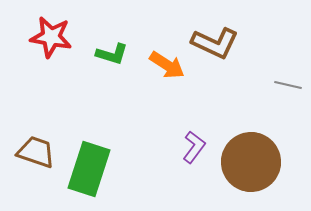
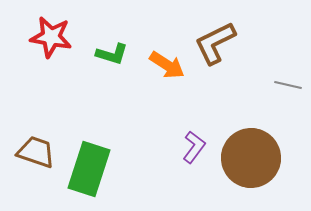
brown L-shape: rotated 129 degrees clockwise
brown circle: moved 4 px up
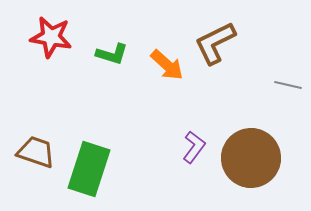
orange arrow: rotated 9 degrees clockwise
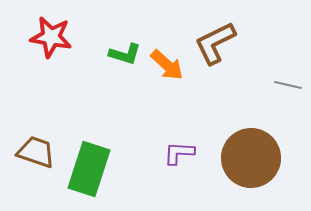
green L-shape: moved 13 px right
purple L-shape: moved 15 px left, 6 px down; rotated 124 degrees counterclockwise
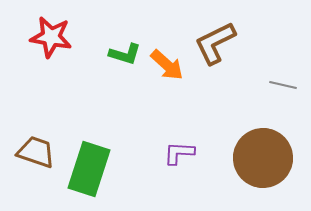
gray line: moved 5 px left
brown circle: moved 12 px right
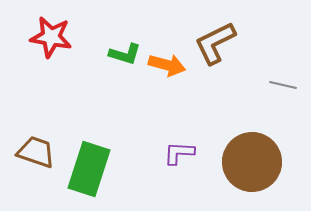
orange arrow: rotated 27 degrees counterclockwise
brown circle: moved 11 px left, 4 px down
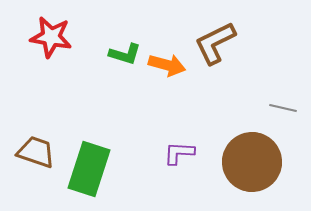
gray line: moved 23 px down
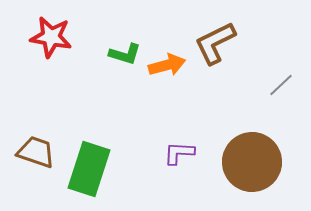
orange arrow: rotated 30 degrees counterclockwise
gray line: moved 2 px left, 23 px up; rotated 56 degrees counterclockwise
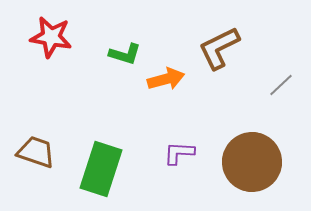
brown L-shape: moved 4 px right, 5 px down
orange arrow: moved 1 px left, 14 px down
green rectangle: moved 12 px right
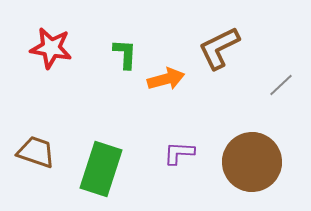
red star: moved 11 px down
green L-shape: rotated 104 degrees counterclockwise
